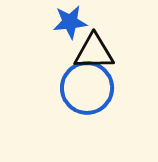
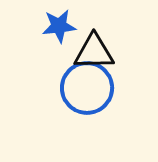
blue star: moved 11 px left, 4 px down
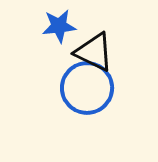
black triangle: rotated 27 degrees clockwise
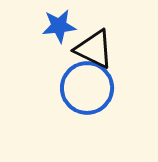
black triangle: moved 3 px up
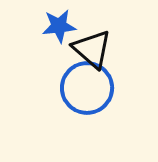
black triangle: moved 2 px left; rotated 15 degrees clockwise
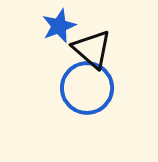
blue star: rotated 16 degrees counterclockwise
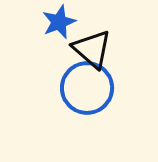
blue star: moved 4 px up
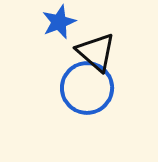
black triangle: moved 4 px right, 3 px down
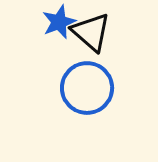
black triangle: moved 5 px left, 20 px up
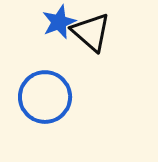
blue circle: moved 42 px left, 9 px down
